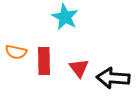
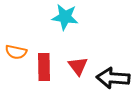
cyan star: rotated 20 degrees counterclockwise
red rectangle: moved 6 px down
red triangle: moved 1 px left, 2 px up
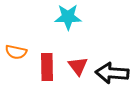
cyan star: moved 3 px right; rotated 8 degrees counterclockwise
red rectangle: moved 3 px right
black arrow: moved 1 px left, 5 px up
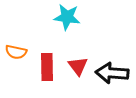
cyan star: moved 1 px left; rotated 8 degrees clockwise
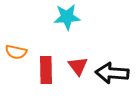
cyan star: rotated 12 degrees counterclockwise
red rectangle: moved 1 px left, 3 px down
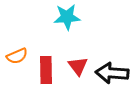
orange semicircle: moved 1 px right, 4 px down; rotated 35 degrees counterclockwise
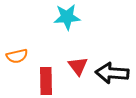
orange semicircle: rotated 10 degrees clockwise
red rectangle: moved 11 px down
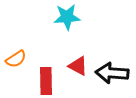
orange semicircle: moved 1 px left, 3 px down; rotated 20 degrees counterclockwise
red triangle: rotated 25 degrees counterclockwise
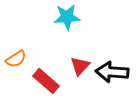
red triangle: moved 2 px right; rotated 45 degrees clockwise
black arrow: moved 1 px up
red rectangle: rotated 48 degrees counterclockwise
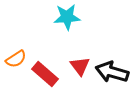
red triangle: rotated 20 degrees counterclockwise
black arrow: rotated 12 degrees clockwise
red rectangle: moved 1 px left, 7 px up
